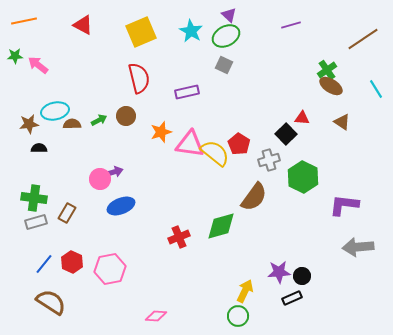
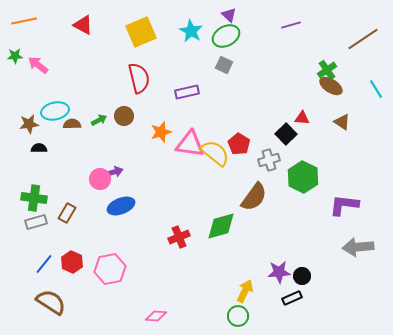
brown circle at (126, 116): moved 2 px left
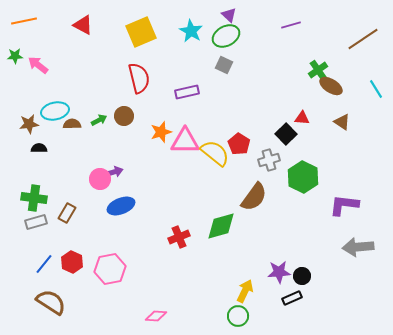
green cross at (327, 70): moved 9 px left
pink triangle at (190, 144): moved 5 px left, 3 px up; rotated 8 degrees counterclockwise
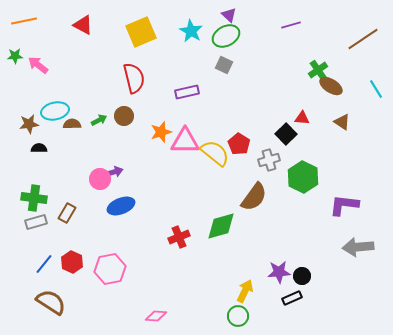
red semicircle at (139, 78): moved 5 px left
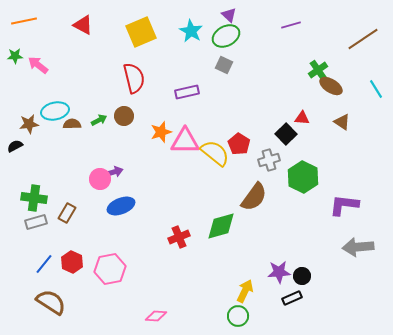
black semicircle at (39, 148): moved 24 px left, 2 px up; rotated 28 degrees counterclockwise
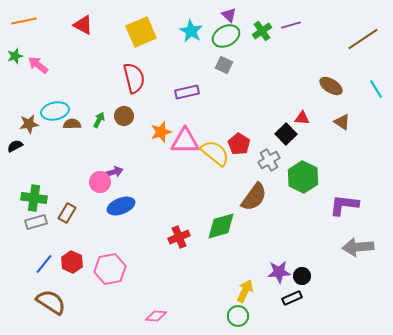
green star at (15, 56): rotated 14 degrees counterclockwise
green cross at (318, 70): moved 56 px left, 39 px up
green arrow at (99, 120): rotated 35 degrees counterclockwise
gray cross at (269, 160): rotated 15 degrees counterclockwise
pink circle at (100, 179): moved 3 px down
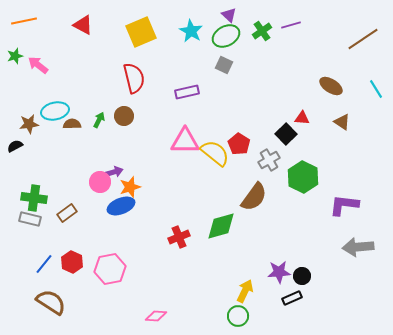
orange star at (161, 132): moved 31 px left, 55 px down
brown rectangle at (67, 213): rotated 24 degrees clockwise
gray rectangle at (36, 222): moved 6 px left, 3 px up; rotated 30 degrees clockwise
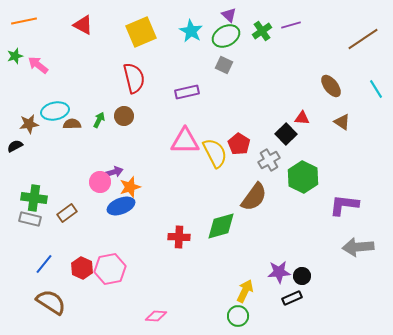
brown ellipse at (331, 86): rotated 20 degrees clockwise
yellow semicircle at (215, 153): rotated 24 degrees clockwise
red cross at (179, 237): rotated 25 degrees clockwise
red hexagon at (72, 262): moved 10 px right, 6 px down
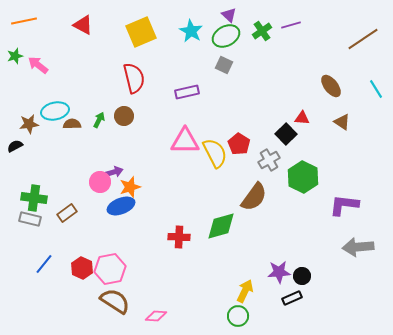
brown semicircle at (51, 302): moved 64 px right, 1 px up
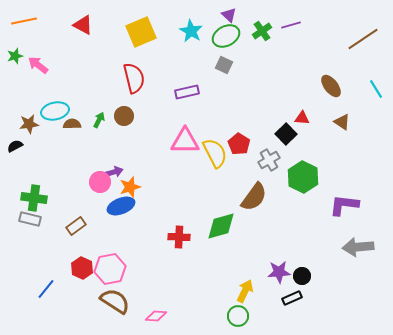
brown rectangle at (67, 213): moved 9 px right, 13 px down
blue line at (44, 264): moved 2 px right, 25 px down
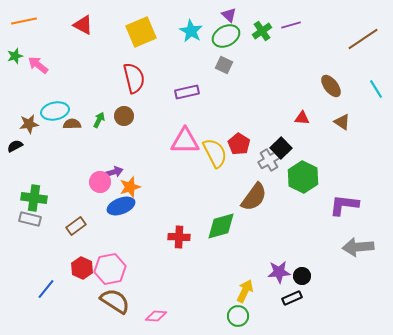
black square at (286, 134): moved 5 px left, 14 px down
